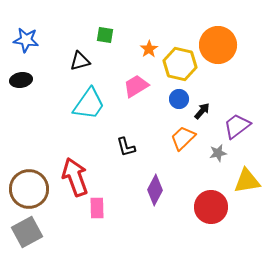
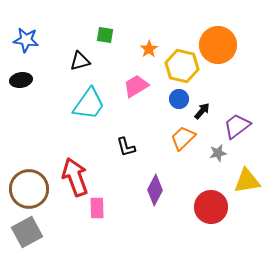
yellow hexagon: moved 2 px right, 2 px down
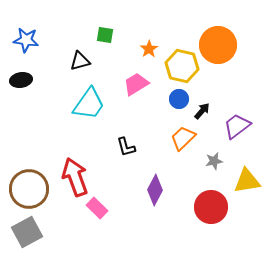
pink trapezoid: moved 2 px up
gray star: moved 4 px left, 8 px down
pink rectangle: rotated 45 degrees counterclockwise
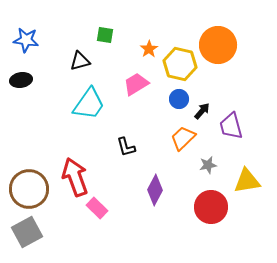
yellow hexagon: moved 2 px left, 2 px up
purple trapezoid: moved 6 px left; rotated 68 degrees counterclockwise
gray star: moved 6 px left, 4 px down
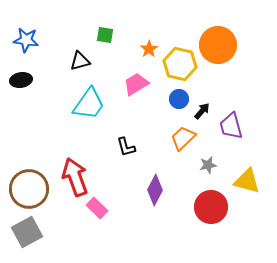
yellow triangle: rotated 24 degrees clockwise
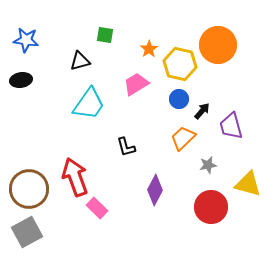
yellow triangle: moved 1 px right, 3 px down
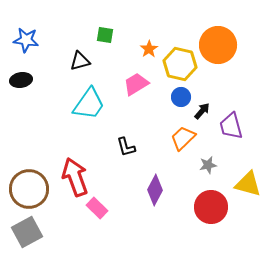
blue circle: moved 2 px right, 2 px up
